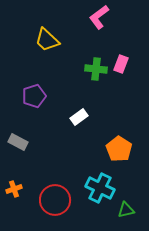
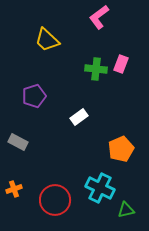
orange pentagon: moved 2 px right; rotated 15 degrees clockwise
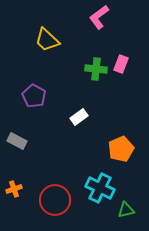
purple pentagon: rotated 25 degrees counterclockwise
gray rectangle: moved 1 px left, 1 px up
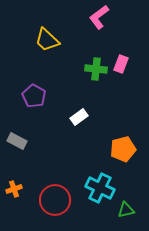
orange pentagon: moved 2 px right; rotated 10 degrees clockwise
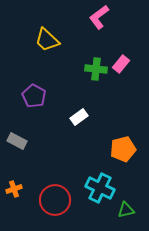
pink rectangle: rotated 18 degrees clockwise
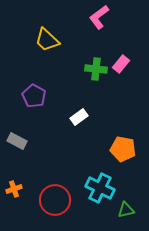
orange pentagon: rotated 25 degrees clockwise
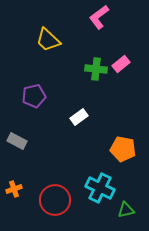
yellow trapezoid: moved 1 px right
pink rectangle: rotated 12 degrees clockwise
purple pentagon: rotated 30 degrees clockwise
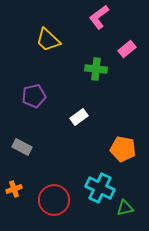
pink rectangle: moved 6 px right, 15 px up
gray rectangle: moved 5 px right, 6 px down
red circle: moved 1 px left
green triangle: moved 1 px left, 2 px up
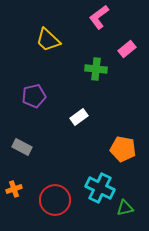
red circle: moved 1 px right
